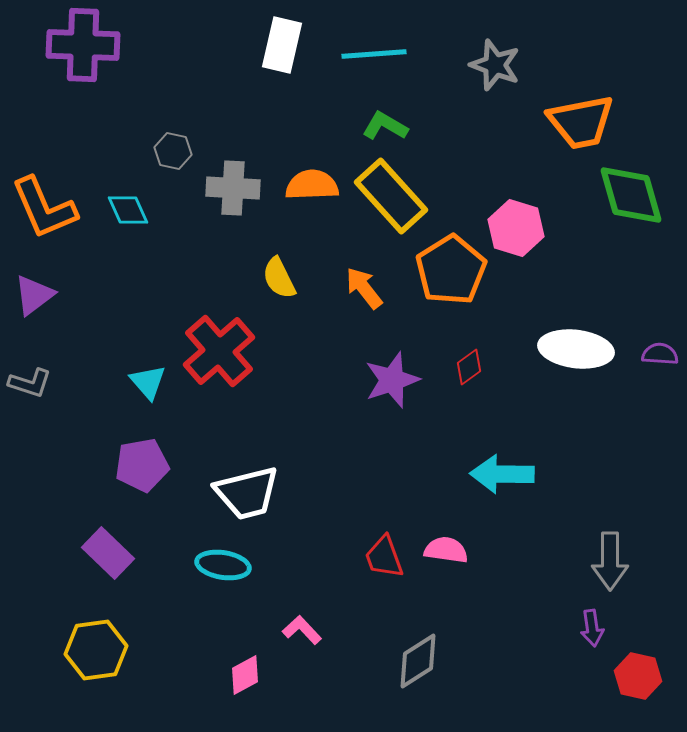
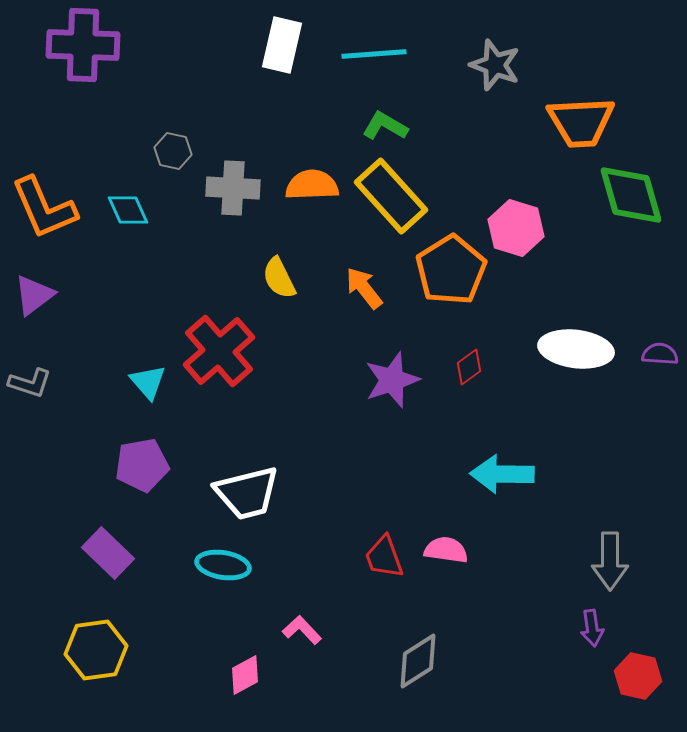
orange trapezoid: rotated 8 degrees clockwise
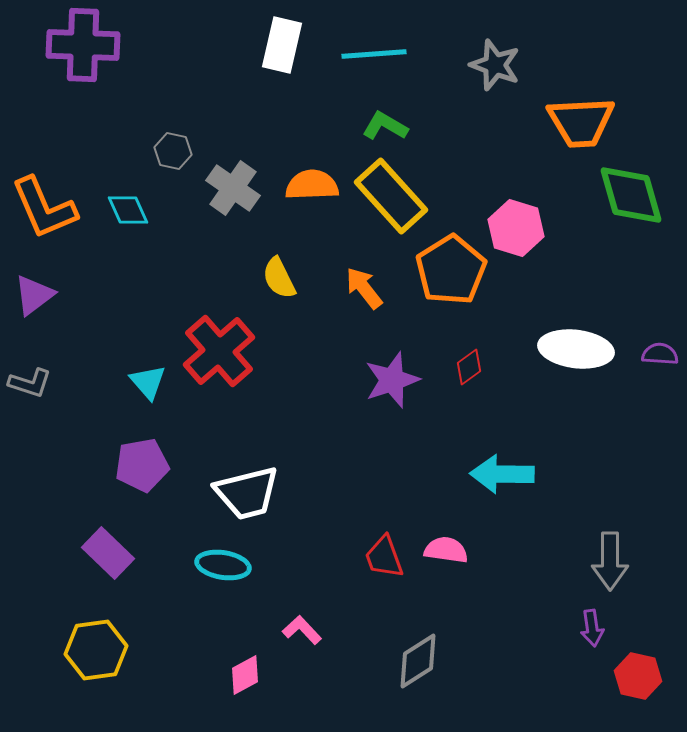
gray cross: rotated 32 degrees clockwise
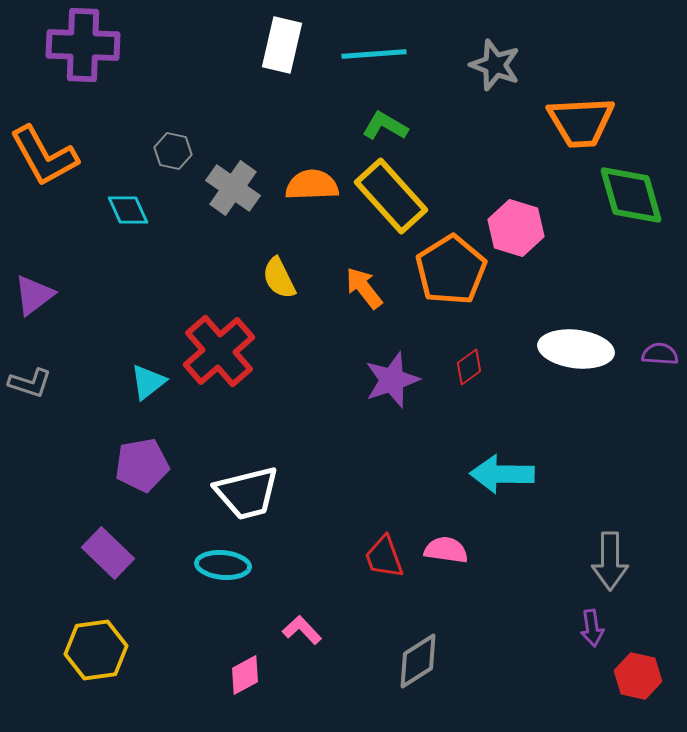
orange L-shape: moved 52 px up; rotated 6 degrees counterclockwise
cyan triangle: rotated 33 degrees clockwise
cyan ellipse: rotated 4 degrees counterclockwise
